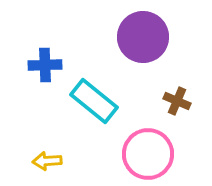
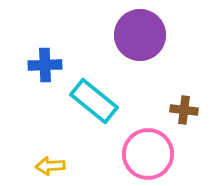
purple circle: moved 3 px left, 2 px up
brown cross: moved 7 px right, 9 px down; rotated 16 degrees counterclockwise
yellow arrow: moved 3 px right, 5 px down
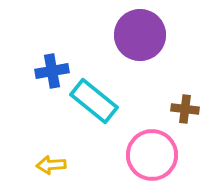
blue cross: moved 7 px right, 6 px down; rotated 8 degrees counterclockwise
brown cross: moved 1 px right, 1 px up
pink circle: moved 4 px right, 1 px down
yellow arrow: moved 1 px right, 1 px up
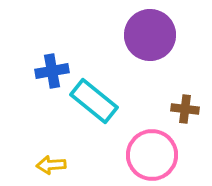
purple circle: moved 10 px right
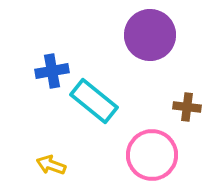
brown cross: moved 2 px right, 2 px up
yellow arrow: rotated 24 degrees clockwise
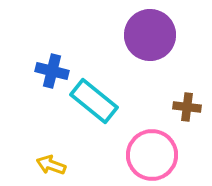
blue cross: rotated 24 degrees clockwise
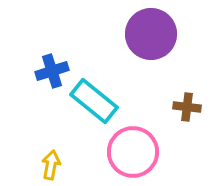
purple circle: moved 1 px right, 1 px up
blue cross: rotated 32 degrees counterclockwise
pink circle: moved 19 px left, 3 px up
yellow arrow: rotated 80 degrees clockwise
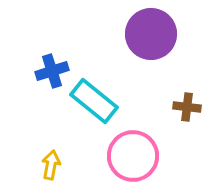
pink circle: moved 4 px down
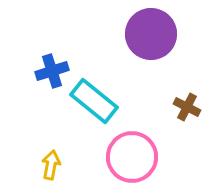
brown cross: rotated 20 degrees clockwise
pink circle: moved 1 px left, 1 px down
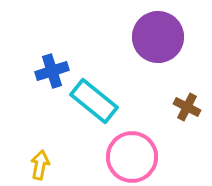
purple circle: moved 7 px right, 3 px down
yellow arrow: moved 11 px left
